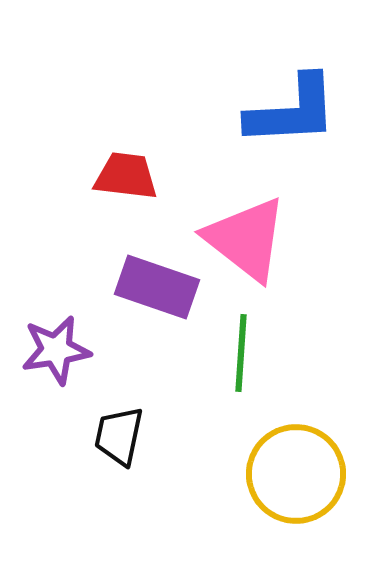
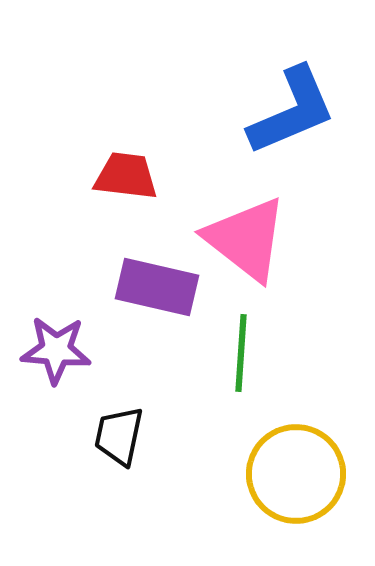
blue L-shape: rotated 20 degrees counterclockwise
purple rectangle: rotated 6 degrees counterclockwise
purple star: rotated 14 degrees clockwise
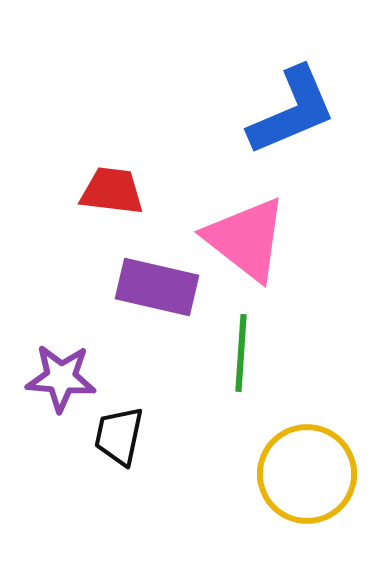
red trapezoid: moved 14 px left, 15 px down
purple star: moved 5 px right, 28 px down
yellow circle: moved 11 px right
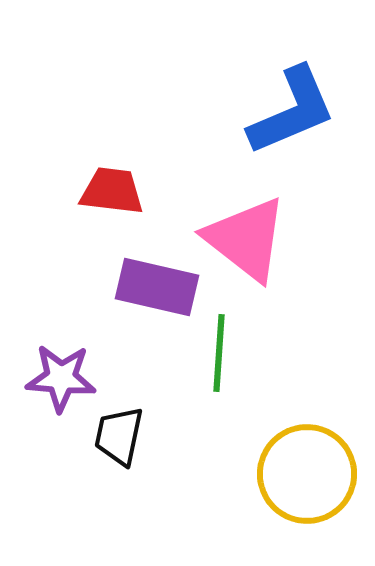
green line: moved 22 px left
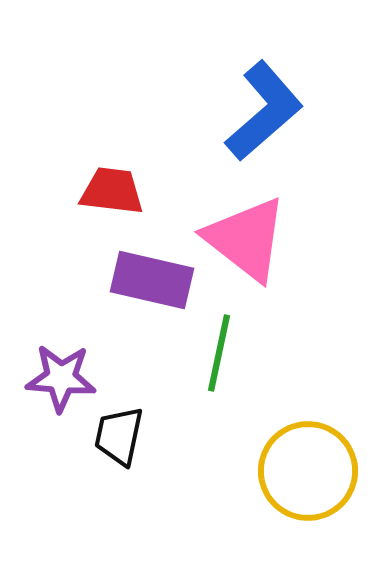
blue L-shape: moved 28 px left; rotated 18 degrees counterclockwise
purple rectangle: moved 5 px left, 7 px up
green line: rotated 8 degrees clockwise
yellow circle: moved 1 px right, 3 px up
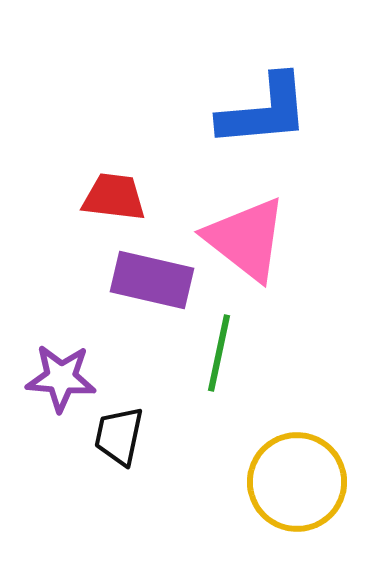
blue L-shape: rotated 36 degrees clockwise
red trapezoid: moved 2 px right, 6 px down
yellow circle: moved 11 px left, 11 px down
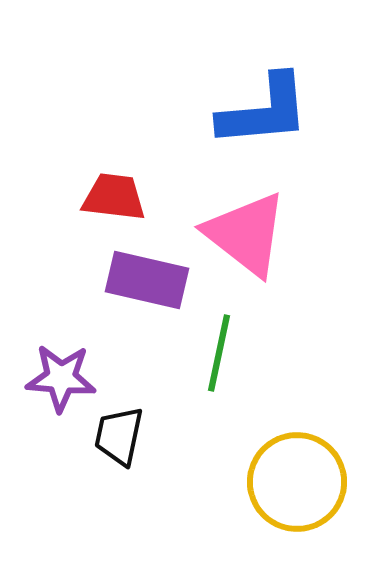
pink triangle: moved 5 px up
purple rectangle: moved 5 px left
